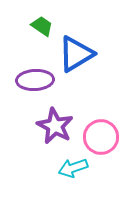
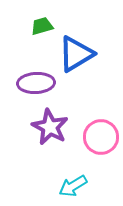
green trapezoid: rotated 50 degrees counterclockwise
purple ellipse: moved 1 px right, 3 px down
purple star: moved 5 px left, 1 px down
cyan arrow: moved 18 px down; rotated 12 degrees counterclockwise
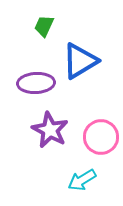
green trapezoid: moved 2 px right; rotated 50 degrees counterclockwise
blue triangle: moved 4 px right, 7 px down
purple star: moved 3 px down
cyan arrow: moved 9 px right, 6 px up
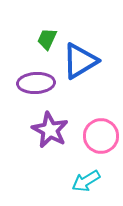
green trapezoid: moved 3 px right, 13 px down
pink circle: moved 1 px up
cyan arrow: moved 4 px right, 1 px down
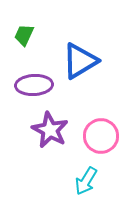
green trapezoid: moved 23 px left, 4 px up
purple ellipse: moved 2 px left, 2 px down
cyan arrow: rotated 28 degrees counterclockwise
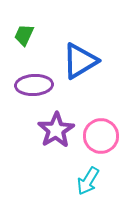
purple star: moved 6 px right; rotated 12 degrees clockwise
cyan arrow: moved 2 px right
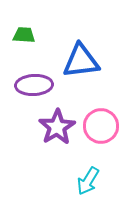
green trapezoid: rotated 70 degrees clockwise
blue triangle: moved 1 px right; rotated 24 degrees clockwise
purple star: moved 1 px right, 3 px up
pink circle: moved 10 px up
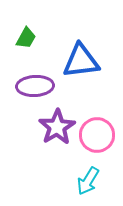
green trapezoid: moved 2 px right, 3 px down; rotated 115 degrees clockwise
purple ellipse: moved 1 px right, 1 px down
pink circle: moved 4 px left, 9 px down
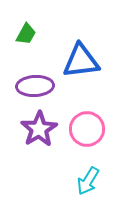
green trapezoid: moved 4 px up
purple star: moved 18 px left, 2 px down
pink circle: moved 10 px left, 6 px up
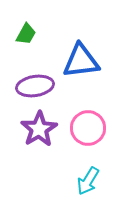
purple ellipse: rotated 6 degrees counterclockwise
pink circle: moved 1 px right, 1 px up
